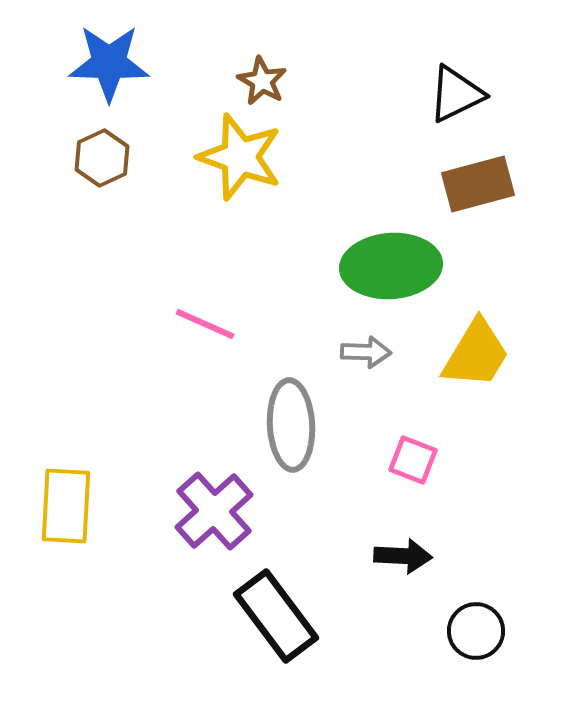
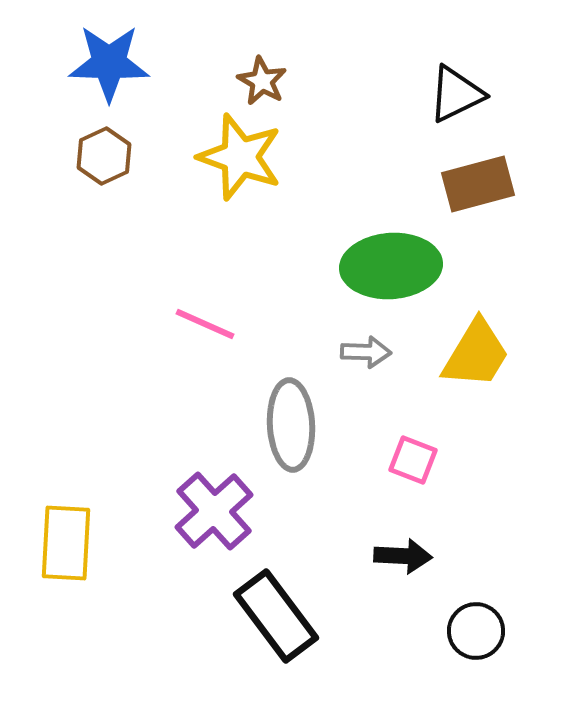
brown hexagon: moved 2 px right, 2 px up
yellow rectangle: moved 37 px down
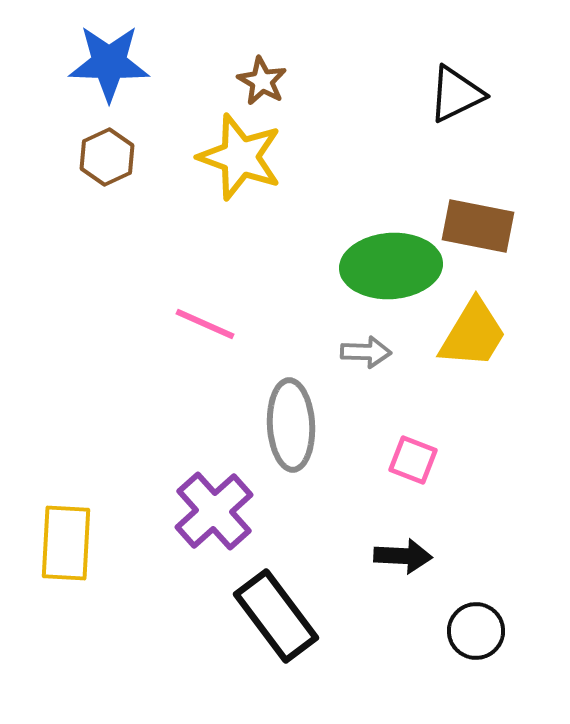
brown hexagon: moved 3 px right, 1 px down
brown rectangle: moved 42 px down; rotated 26 degrees clockwise
yellow trapezoid: moved 3 px left, 20 px up
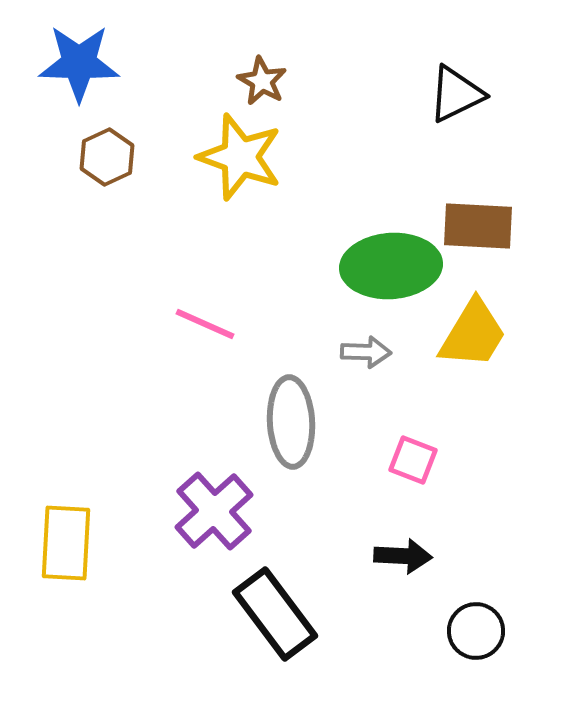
blue star: moved 30 px left
brown rectangle: rotated 8 degrees counterclockwise
gray ellipse: moved 3 px up
black rectangle: moved 1 px left, 2 px up
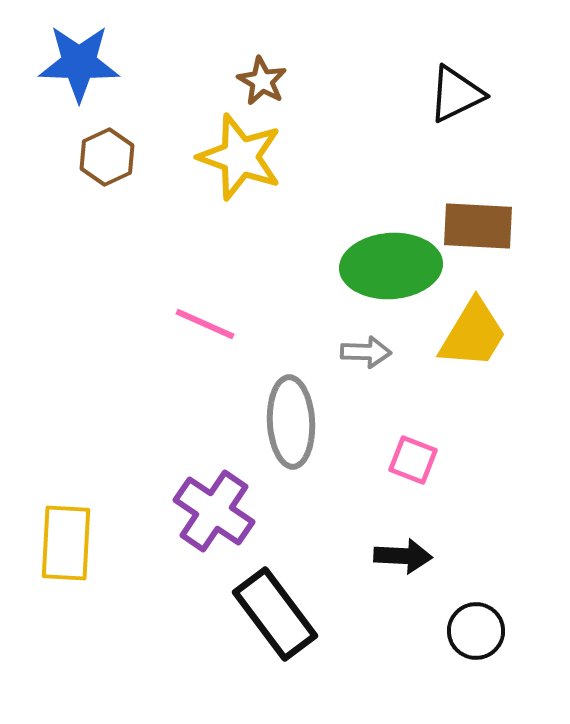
purple cross: rotated 14 degrees counterclockwise
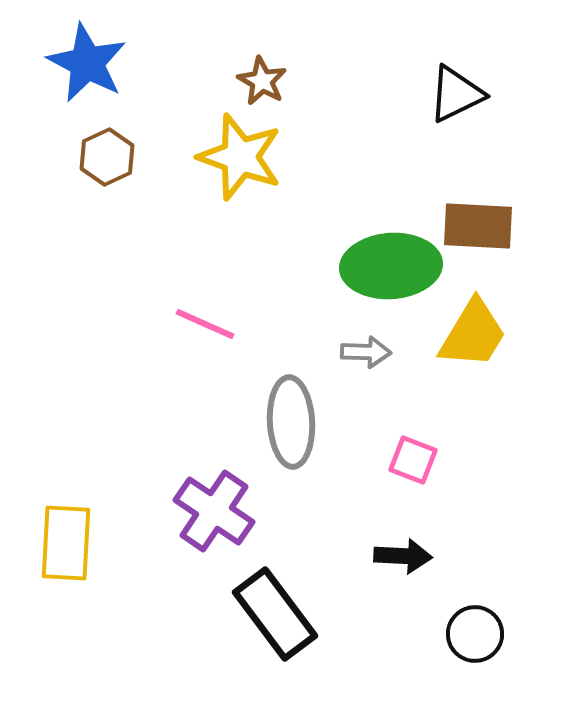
blue star: moved 8 px right; rotated 26 degrees clockwise
black circle: moved 1 px left, 3 px down
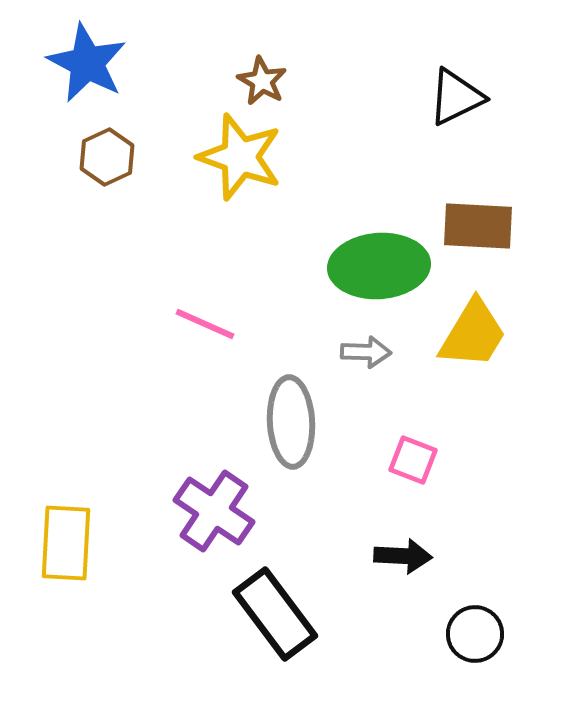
black triangle: moved 3 px down
green ellipse: moved 12 px left
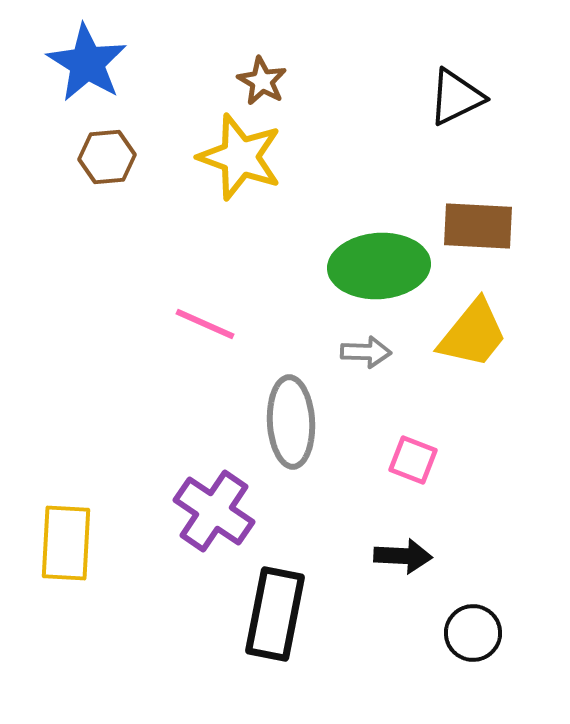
blue star: rotated 4 degrees clockwise
brown hexagon: rotated 20 degrees clockwise
yellow trapezoid: rotated 8 degrees clockwise
black rectangle: rotated 48 degrees clockwise
black circle: moved 2 px left, 1 px up
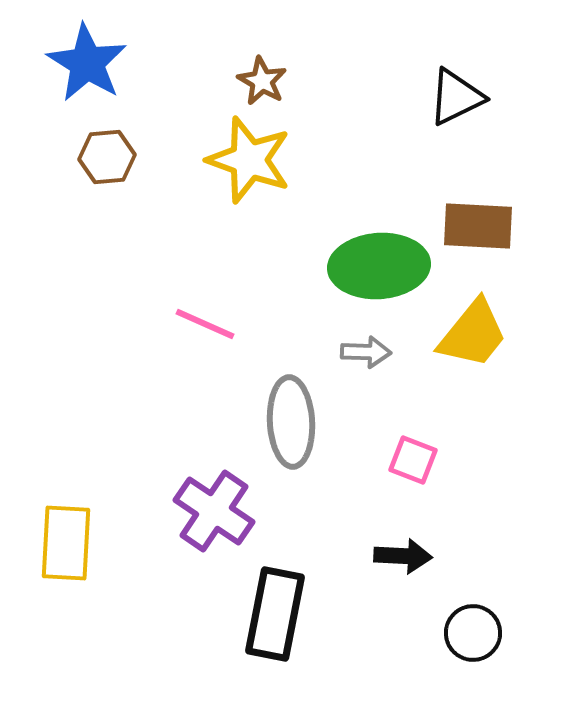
yellow star: moved 9 px right, 3 px down
